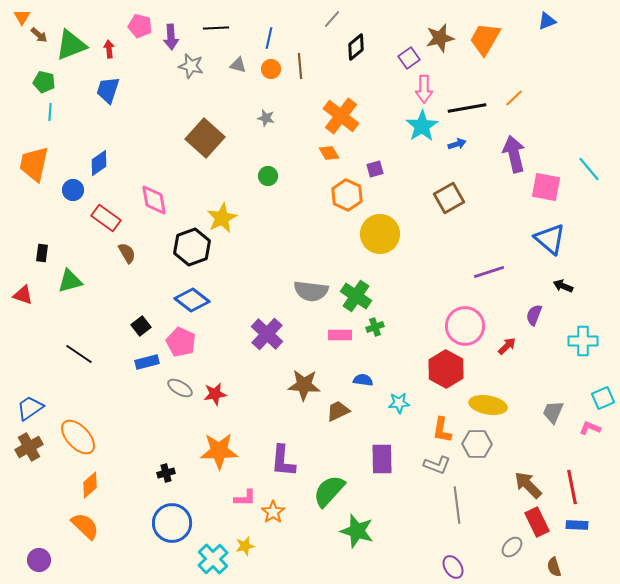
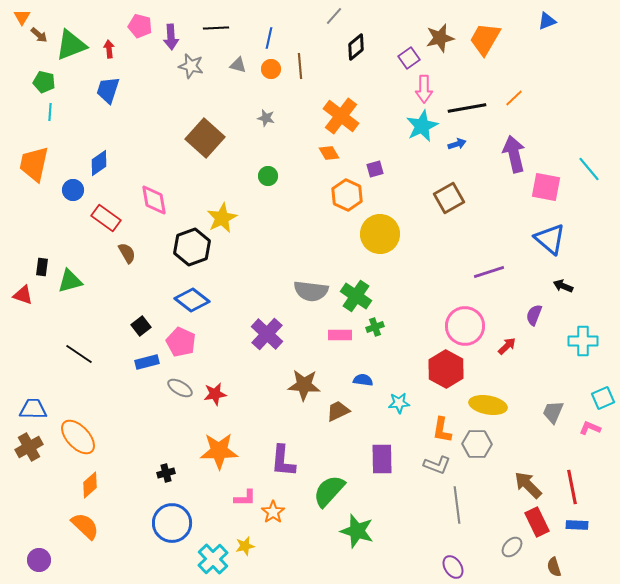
gray line at (332, 19): moved 2 px right, 3 px up
cyan star at (422, 126): rotated 8 degrees clockwise
black rectangle at (42, 253): moved 14 px down
blue trapezoid at (30, 408): moved 3 px right, 1 px down; rotated 36 degrees clockwise
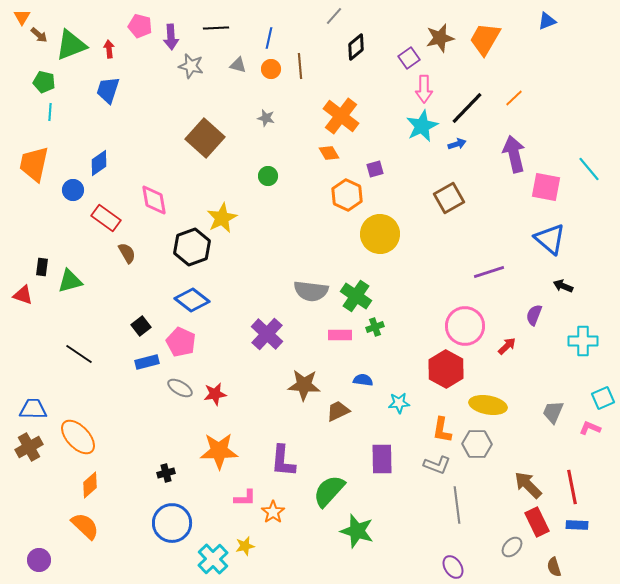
black line at (467, 108): rotated 36 degrees counterclockwise
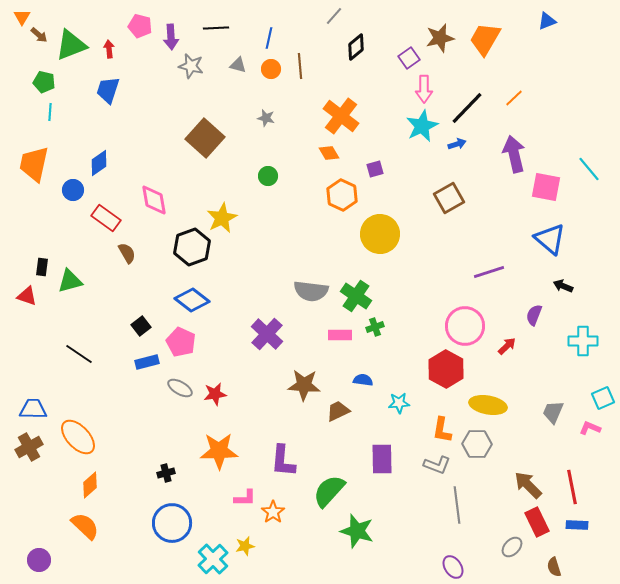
orange hexagon at (347, 195): moved 5 px left
red triangle at (23, 295): moved 4 px right, 1 px down
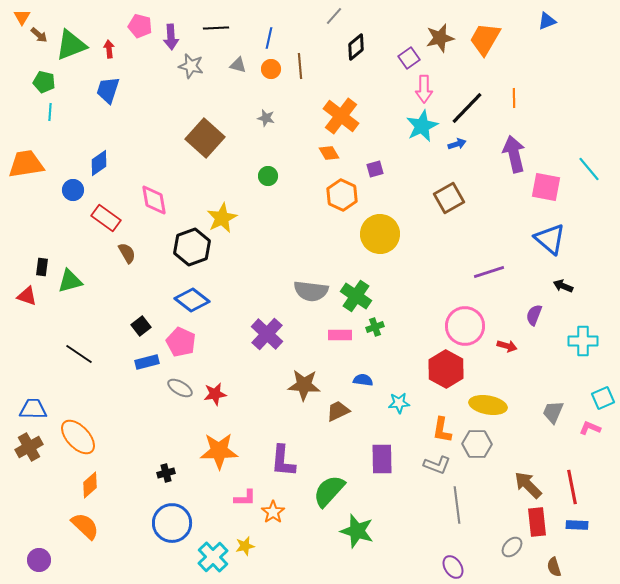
orange line at (514, 98): rotated 48 degrees counterclockwise
orange trapezoid at (34, 164): moved 8 px left; rotated 69 degrees clockwise
red arrow at (507, 346): rotated 60 degrees clockwise
red rectangle at (537, 522): rotated 20 degrees clockwise
cyan cross at (213, 559): moved 2 px up
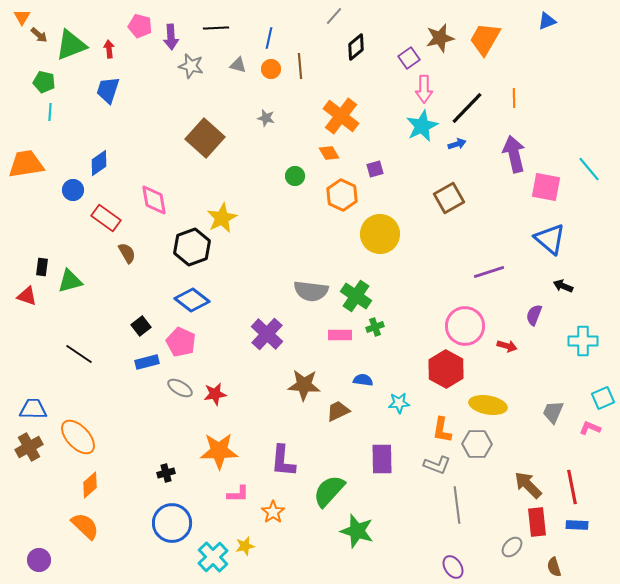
green circle at (268, 176): moved 27 px right
pink L-shape at (245, 498): moved 7 px left, 4 px up
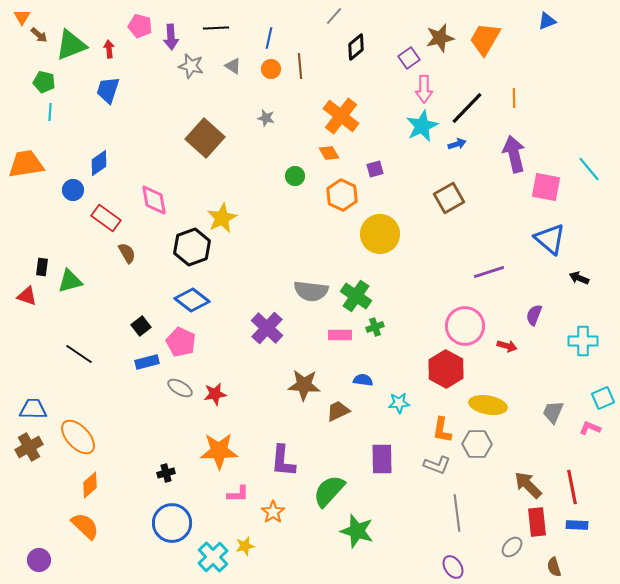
gray triangle at (238, 65): moved 5 px left, 1 px down; rotated 18 degrees clockwise
black arrow at (563, 286): moved 16 px right, 8 px up
purple cross at (267, 334): moved 6 px up
gray line at (457, 505): moved 8 px down
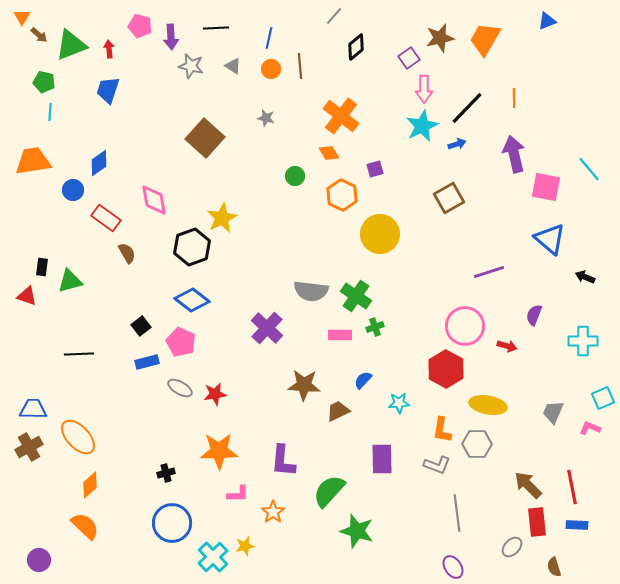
orange trapezoid at (26, 164): moved 7 px right, 3 px up
black arrow at (579, 278): moved 6 px right, 1 px up
black line at (79, 354): rotated 36 degrees counterclockwise
blue semicircle at (363, 380): rotated 54 degrees counterclockwise
